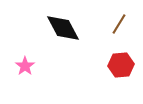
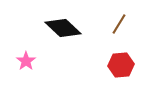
black diamond: rotated 18 degrees counterclockwise
pink star: moved 1 px right, 5 px up
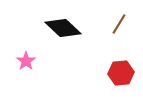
red hexagon: moved 8 px down
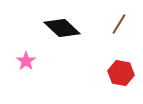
black diamond: moved 1 px left
red hexagon: rotated 15 degrees clockwise
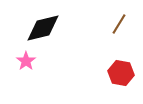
black diamond: moved 19 px left; rotated 57 degrees counterclockwise
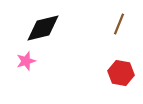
brown line: rotated 10 degrees counterclockwise
pink star: rotated 18 degrees clockwise
